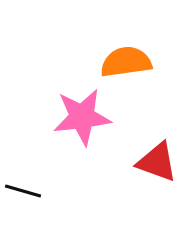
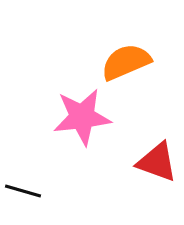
orange semicircle: rotated 15 degrees counterclockwise
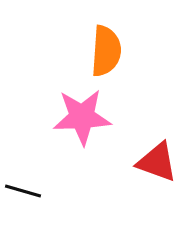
orange semicircle: moved 20 px left, 11 px up; rotated 117 degrees clockwise
pink star: rotated 4 degrees clockwise
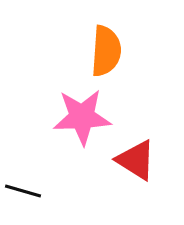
red triangle: moved 21 px left, 2 px up; rotated 12 degrees clockwise
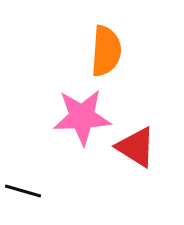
red triangle: moved 13 px up
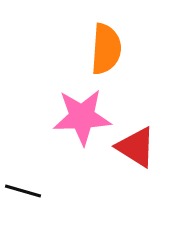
orange semicircle: moved 2 px up
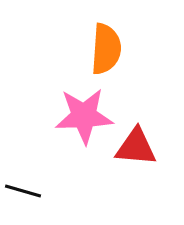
pink star: moved 2 px right, 1 px up
red triangle: rotated 27 degrees counterclockwise
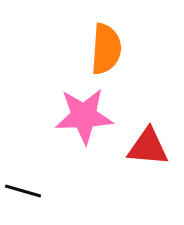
red triangle: moved 12 px right
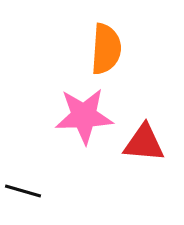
red triangle: moved 4 px left, 4 px up
